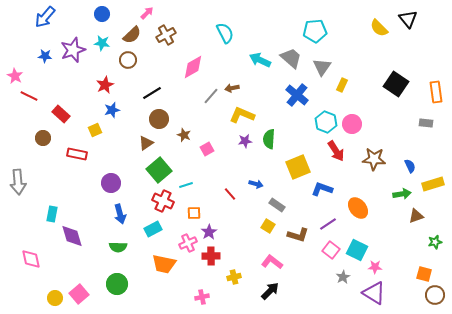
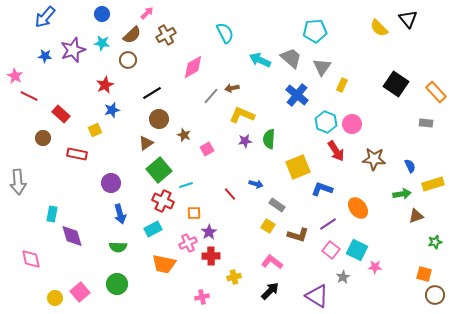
orange rectangle at (436, 92): rotated 35 degrees counterclockwise
purple triangle at (374, 293): moved 57 px left, 3 px down
pink square at (79, 294): moved 1 px right, 2 px up
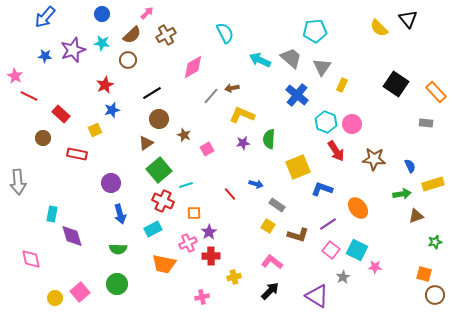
purple star at (245, 141): moved 2 px left, 2 px down
green semicircle at (118, 247): moved 2 px down
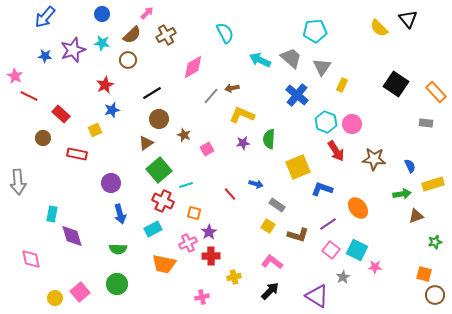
orange square at (194, 213): rotated 16 degrees clockwise
